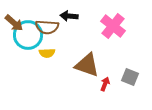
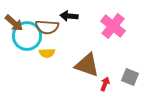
cyan circle: moved 1 px left, 1 px down
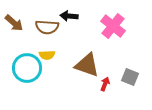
cyan circle: moved 32 px down
yellow semicircle: moved 2 px down
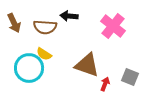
brown arrow: rotated 24 degrees clockwise
brown semicircle: moved 2 px left
yellow semicircle: moved 3 px left, 1 px up; rotated 35 degrees clockwise
cyan circle: moved 2 px right
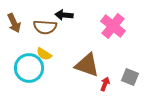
black arrow: moved 5 px left, 1 px up
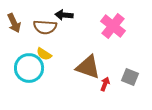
brown triangle: moved 1 px right, 2 px down
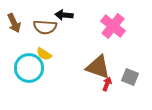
brown triangle: moved 10 px right
red arrow: moved 2 px right
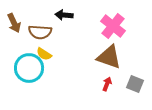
brown semicircle: moved 5 px left, 5 px down
brown triangle: moved 11 px right, 10 px up
gray square: moved 5 px right, 7 px down
